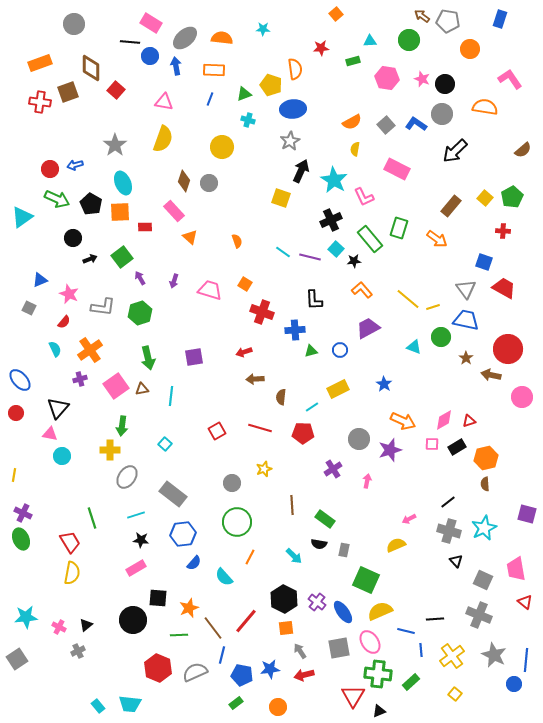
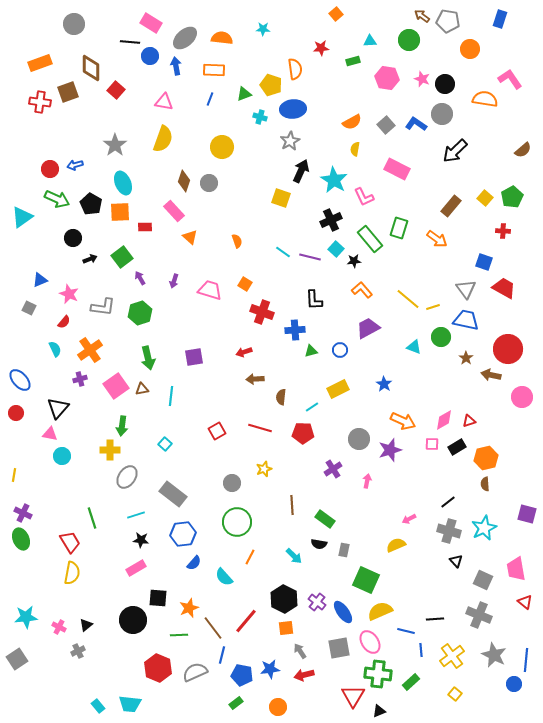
orange semicircle at (485, 107): moved 8 px up
cyan cross at (248, 120): moved 12 px right, 3 px up
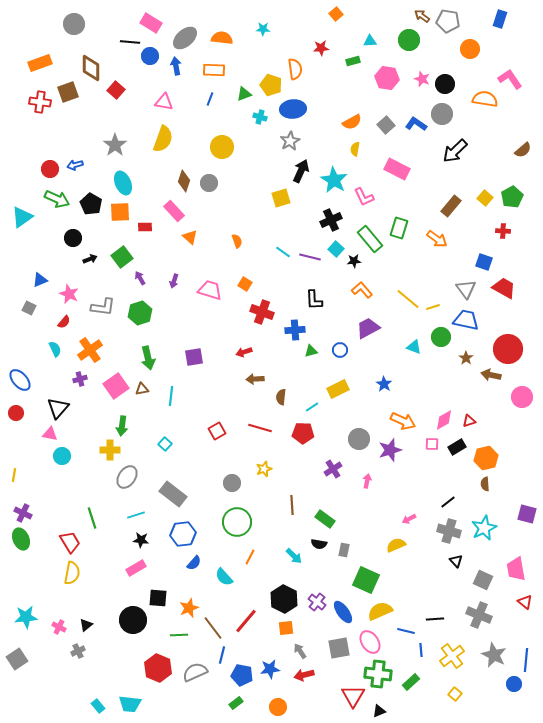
yellow square at (281, 198): rotated 36 degrees counterclockwise
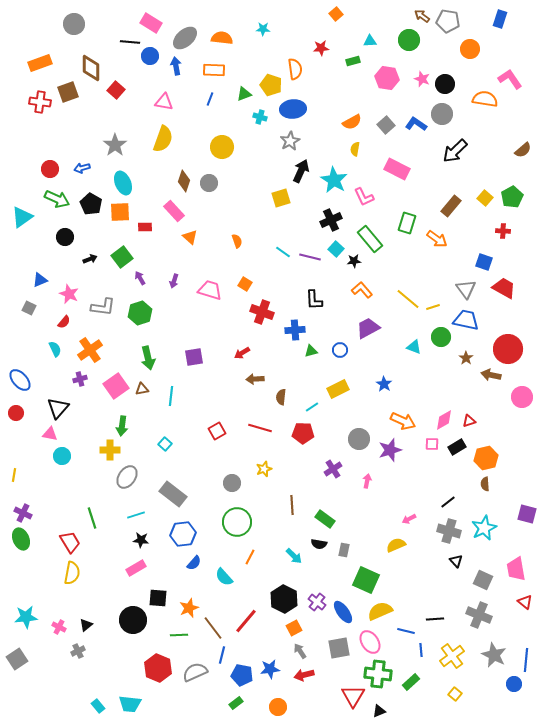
blue arrow at (75, 165): moved 7 px right, 3 px down
green rectangle at (399, 228): moved 8 px right, 5 px up
black circle at (73, 238): moved 8 px left, 1 px up
red arrow at (244, 352): moved 2 px left, 1 px down; rotated 14 degrees counterclockwise
orange square at (286, 628): moved 8 px right; rotated 21 degrees counterclockwise
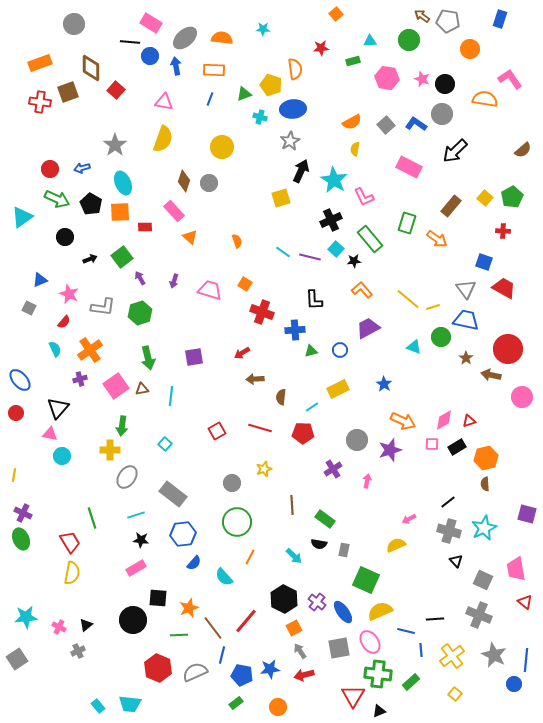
pink rectangle at (397, 169): moved 12 px right, 2 px up
gray circle at (359, 439): moved 2 px left, 1 px down
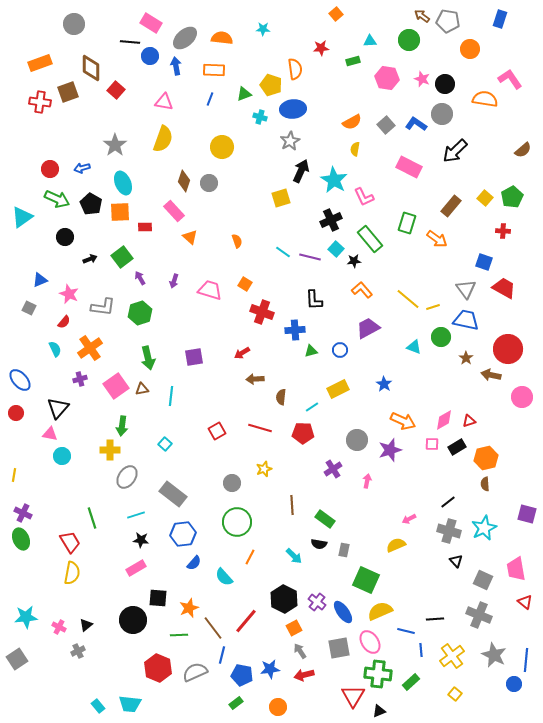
orange cross at (90, 350): moved 2 px up
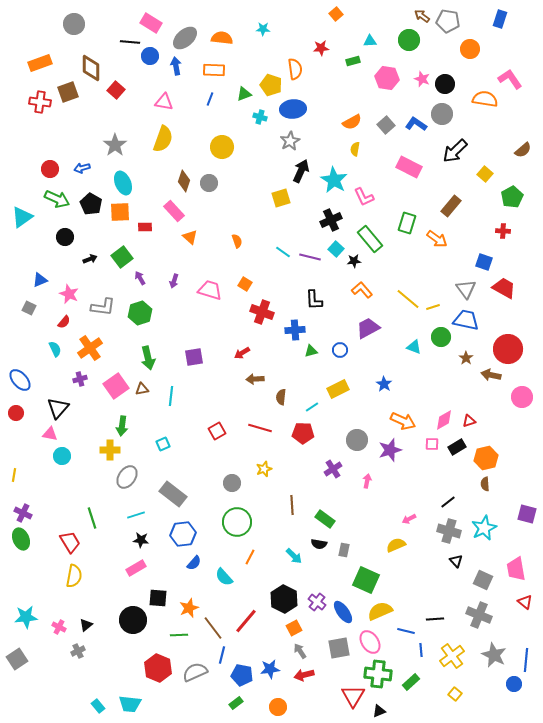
yellow square at (485, 198): moved 24 px up
cyan square at (165, 444): moved 2 px left; rotated 24 degrees clockwise
yellow semicircle at (72, 573): moved 2 px right, 3 px down
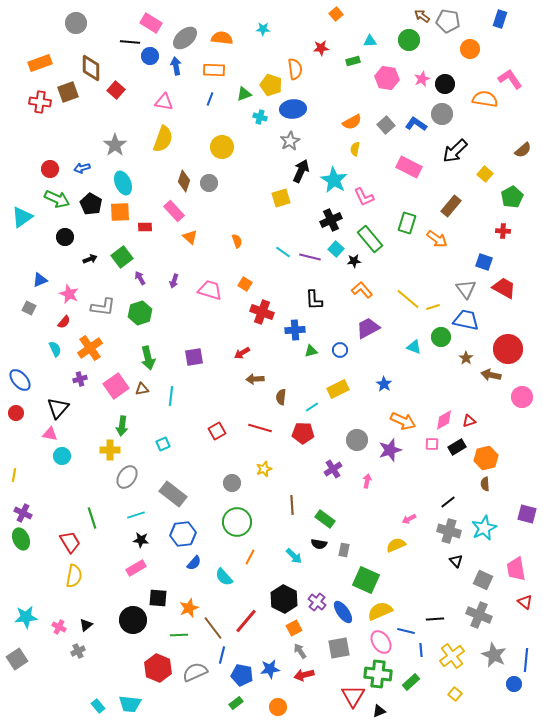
gray circle at (74, 24): moved 2 px right, 1 px up
pink star at (422, 79): rotated 28 degrees clockwise
pink ellipse at (370, 642): moved 11 px right
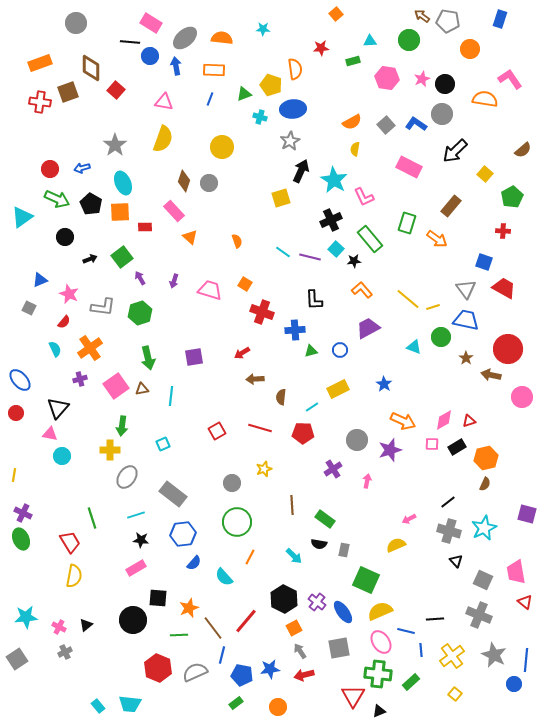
brown semicircle at (485, 484): rotated 152 degrees counterclockwise
pink trapezoid at (516, 569): moved 3 px down
gray cross at (78, 651): moved 13 px left, 1 px down
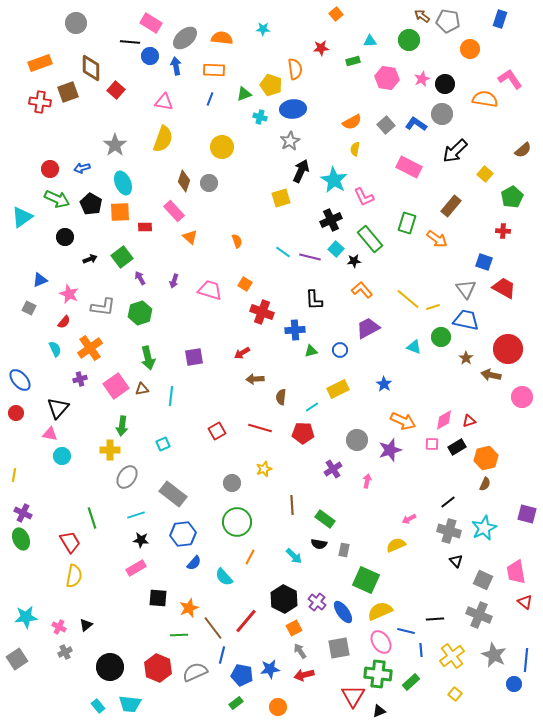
black circle at (133, 620): moved 23 px left, 47 px down
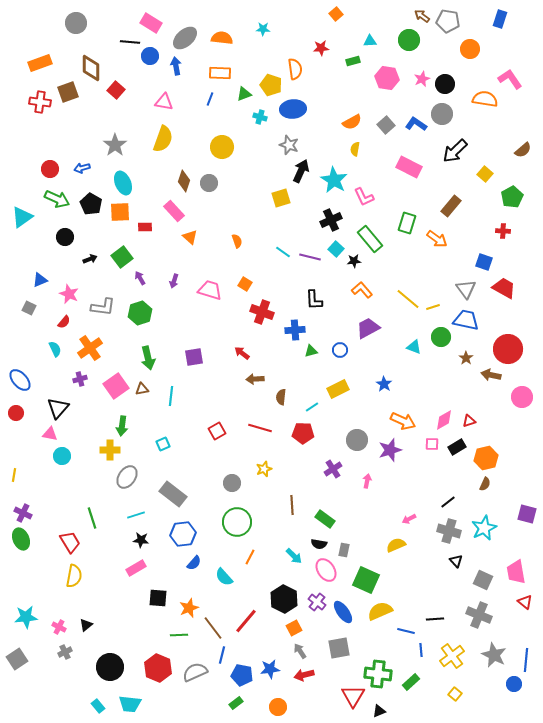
orange rectangle at (214, 70): moved 6 px right, 3 px down
gray star at (290, 141): moved 1 px left, 4 px down; rotated 24 degrees counterclockwise
red arrow at (242, 353): rotated 70 degrees clockwise
pink ellipse at (381, 642): moved 55 px left, 72 px up
